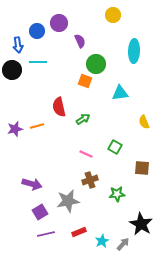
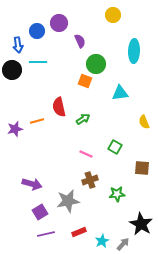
orange line: moved 5 px up
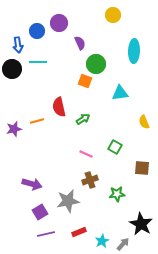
purple semicircle: moved 2 px down
black circle: moved 1 px up
purple star: moved 1 px left
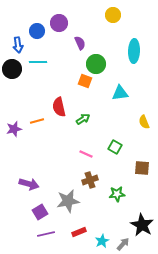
purple arrow: moved 3 px left
black star: moved 1 px right, 1 px down
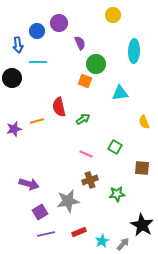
black circle: moved 9 px down
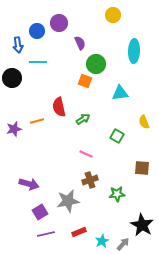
green square: moved 2 px right, 11 px up
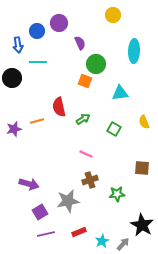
green square: moved 3 px left, 7 px up
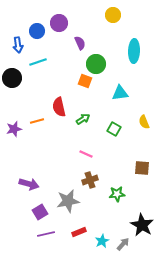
cyan line: rotated 18 degrees counterclockwise
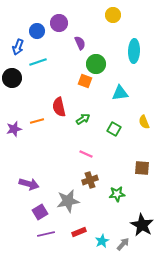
blue arrow: moved 2 px down; rotated 28 degrees clockwise
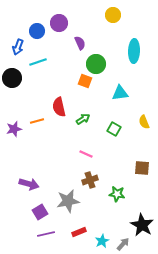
green star: rotated 14 degrees clockwise
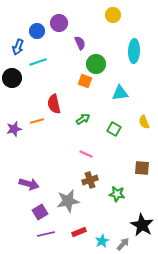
red semicircle: moved 5 px left, 3 px up
